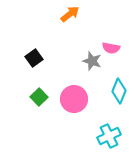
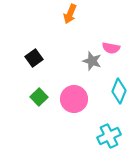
orange arrow: rotated 150 degrees clockwise
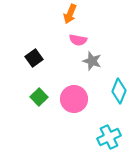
pink semicircle: moved 33 px left, 8 px up
cyan cross: moved 1 px down
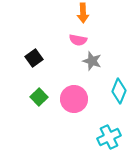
orange arrow: moved 13 px right, 1 px up; rotated 24 degrees counterclockwise
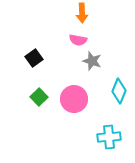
orange arrow: moved 1 px left
cyan cross: rotated 20 degrees clockwise
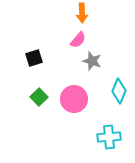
pink semicircle: rotated 60 degrees counterclockwise
black square: rotated 18 degrees clockwise
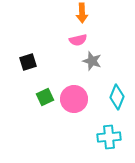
pink semicircle: rotated 36 degrees clockwise
black square: moved 6 px left, 4 px down
cyan diamond: moved 2 px left, 6 px down
green square: moved 6 px right; rotated 18 degrees clockwise
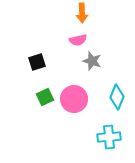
black square: moved 9 px right
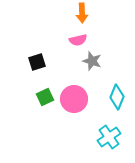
cyan cross: rotated 30 degrees counterclockwise
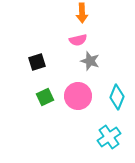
gray star: moved 2 px left
pink circle: moved 4 px right, 3 px up
